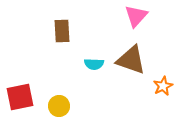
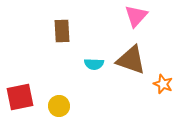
orange star: moved 2 px up; rotated 24 degrees counterclockwise
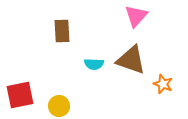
red square: moved 2 px up
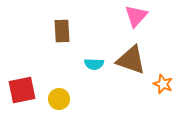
red square: moved 2 px right, 5 px up
yellow circle: moved 7 px up
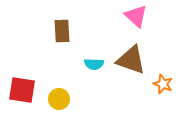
pink triangle: rotated 30 degrees counterclockwise
red square: rotated 20 degrees clockwise
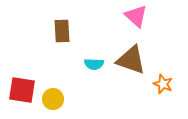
yellow circle: moved 6 px left
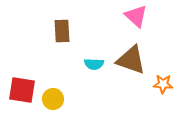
orange star: rotated 18 degrees counterclockwise
